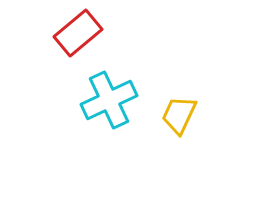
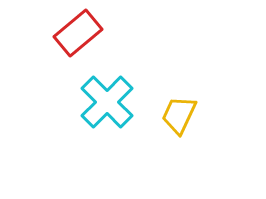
cyan cross: moved 2 px left, 2 px down; rotated 20 degrees counterclockwise
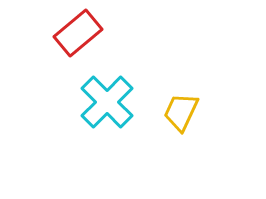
yellow trapezoid: moved 2 px right, 3 px up
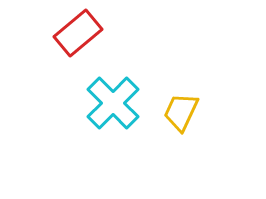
cyan cross: moved 6 px right, 1 px down
